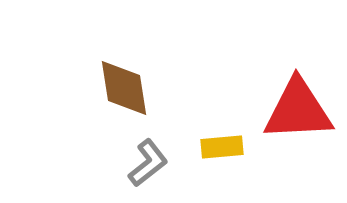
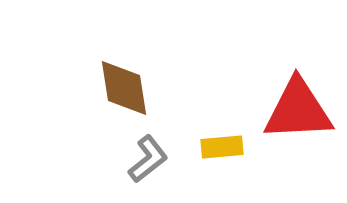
gray L-shape: moved 4 px up
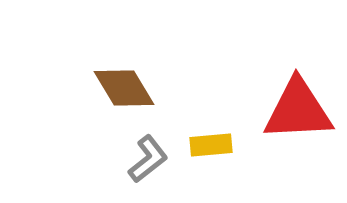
brown diamond: rotated 22 degrees counterclockwise
yellow rectangle: moved 11 px left, 2 px up
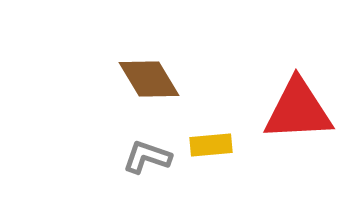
brown diamond: moved 25 px right, 9 px up
gray L-shape: moved 1 px left, 2 px up; rotated 123 degrees counterclockwise
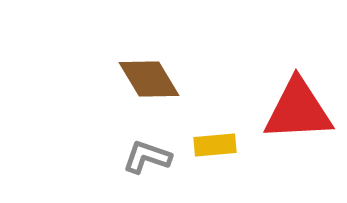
yellow rectangle: moved 4 px right
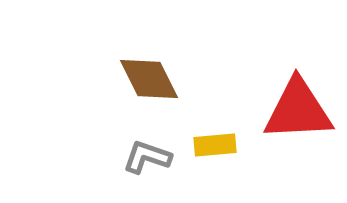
brown diamond: rotated 4 degrees clockwise
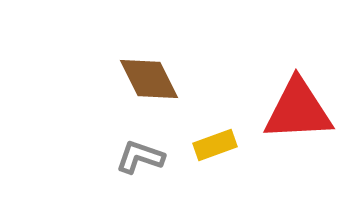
yellow rectangle: rotated 15 degrees counterclockwise
gray L-shape: moved 7 px left
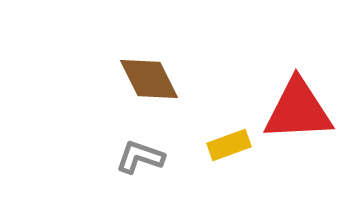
yellow rectangle: moved 14 px right
